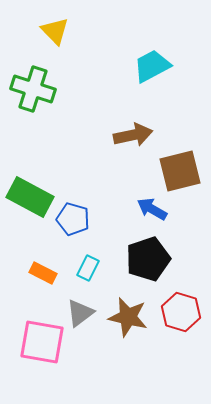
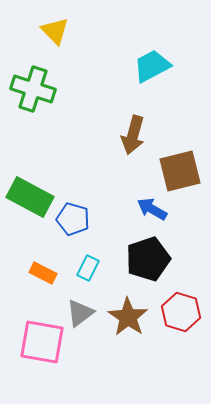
brown arrow: rotated 117 degrees clockwise
brown star: rotated 21 degrees clockwise
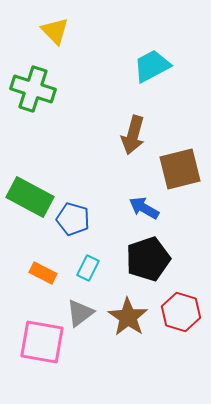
brown square: moved 2 px up
blue arrow: moved 8 px left, 1 px up
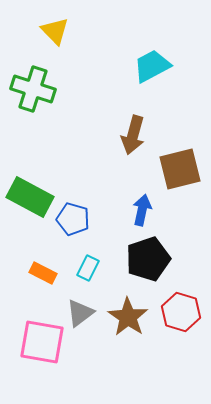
blue arrow: moved 2 px left, 2 px down; rotated 72 degrees clockwise
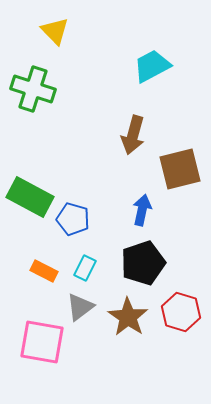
black pentagon: moved 5 px left, 4 px down
cyan rectangle: moved 3 px left
orange rectangle: moved 1 px right, 2 px up
gray triangle: moved 6 px up
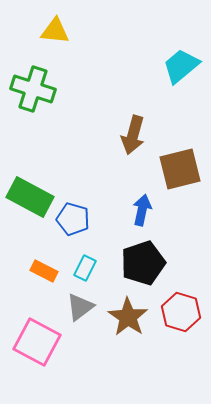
yellow triangle: rotated 40 degrees counterclockwise
cyan trapezoid: moved 29 px right; rotated 12 degrees counterclockwise
pink square: moved 5 px left; rotated 18 degrees clockwise
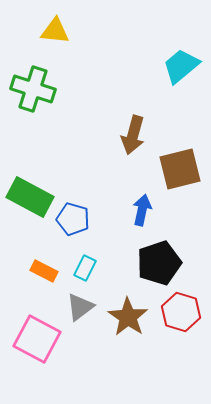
black pentagon: moved 16 px right
pink square: moved 3 px up
